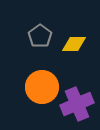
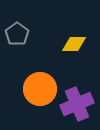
gray pentagon: moved 23 px left, 2 px up
orange circle: moved 2 px left, 2 px down
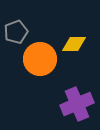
gray pentagon: moved 1 px left, 2 px up; rotated 15 degrees clockwise
orange circle: moved 30 px up
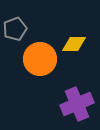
gray pentagon: moved 1 px left, 3 px up
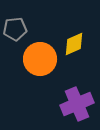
gray pentagon: rotated 15 degrees clockwise
yellow diamond: rotated 25 degrees counterclockwise
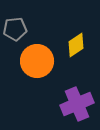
yellow diamond: moved 2 px right, 1 px down; rotated 10 degrees counterclockwise
orange circle: moved 3 px left, 2 px down
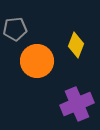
yellow diamond: rotated 35 degrees counterclockwise
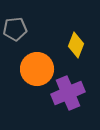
orange circle: moved 8 px down
purple cross: moved 9 px left, 11 px up
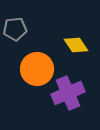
yellow diamond: rotated 55 degrees counterclockwise
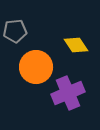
gray pentagon: moved 2 px down
orange circle: moved 1 px left, 2 px up
